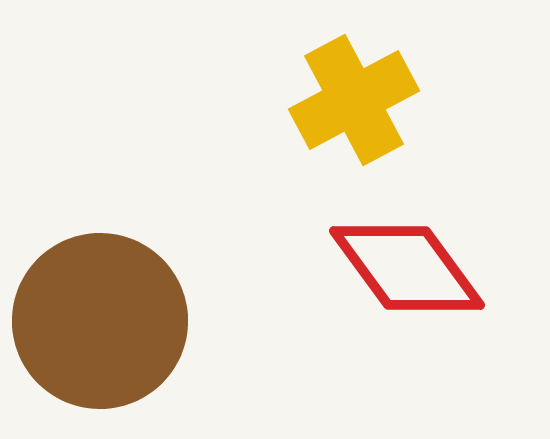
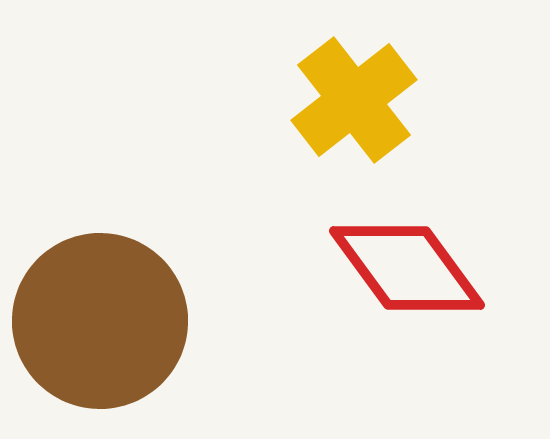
yellow cross: rotated 10 degrees counterclockwise
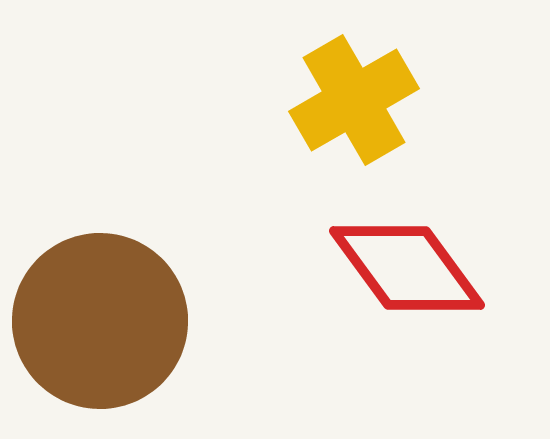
yellow cross: rotated 8 degrees clockwise
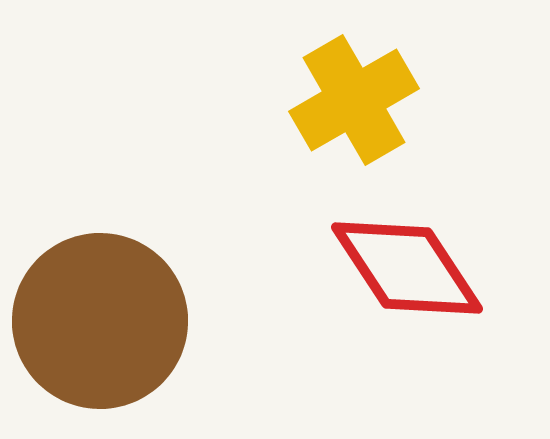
red diamond: rotated 3 degrees clockwise
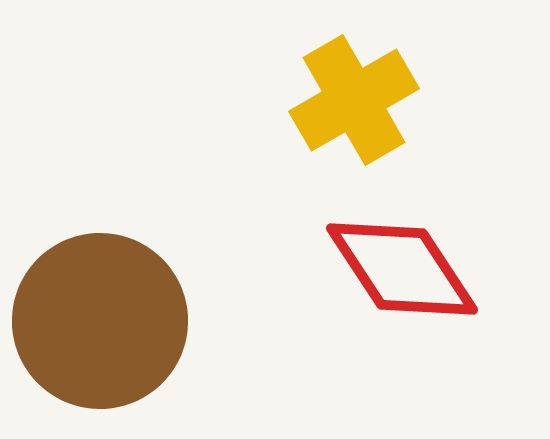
red diamond: moved 5 px left, 1 px down
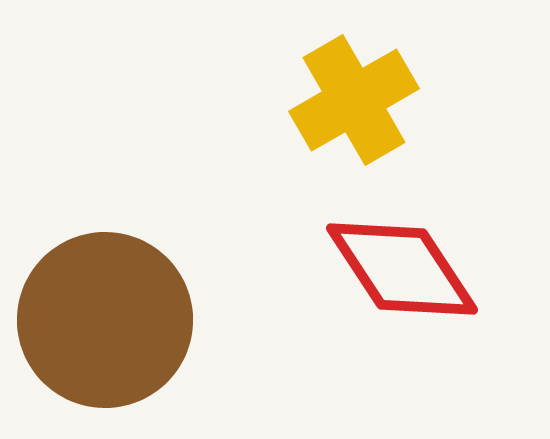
brown circle: moved 5 px right, 1 px up
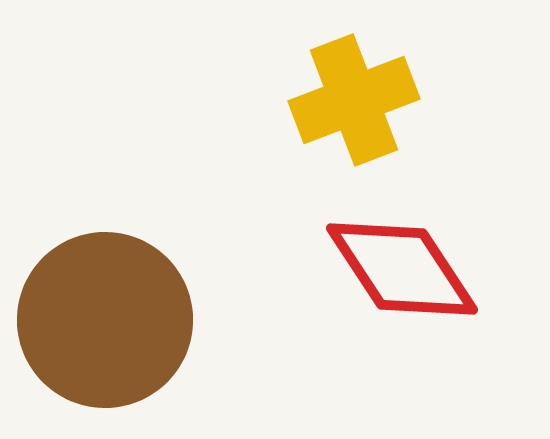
yellow cross: rotated 9 degrees clockwise
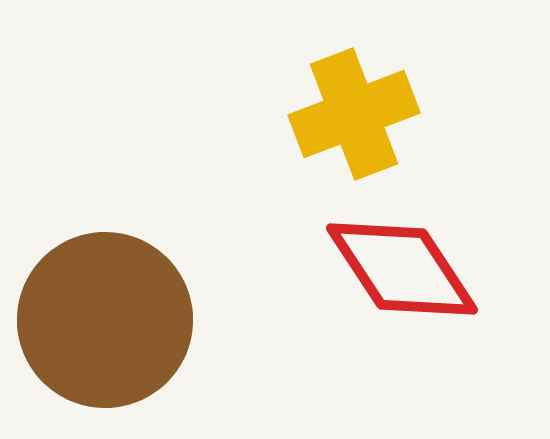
yellow cross: moved 14 px down
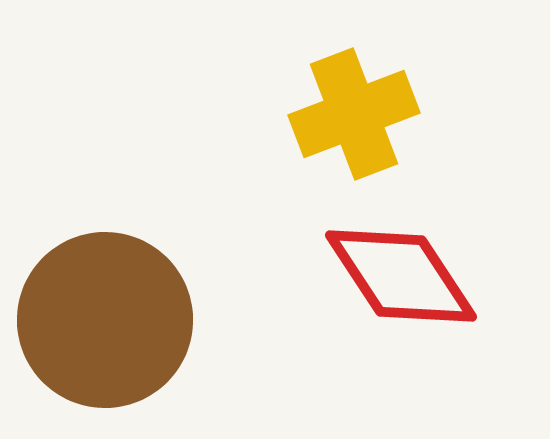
red diamond: moved 1 px left, 7 px down
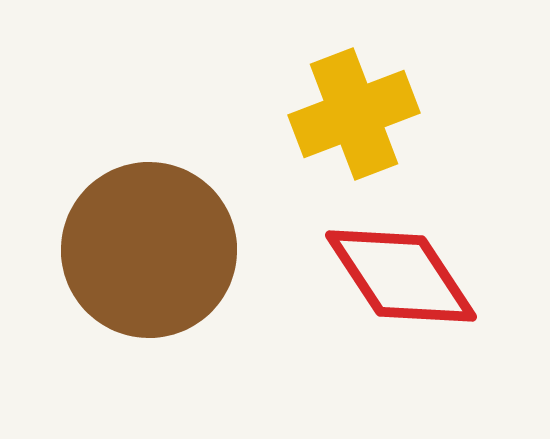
brown circle: moved 44 px right, 70 px up
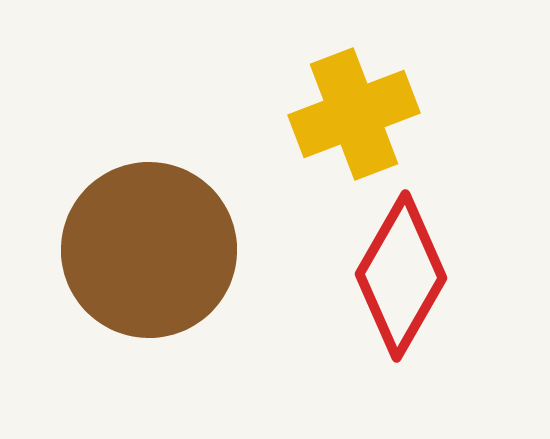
red diamond: rotated 63 degrees clockwise
